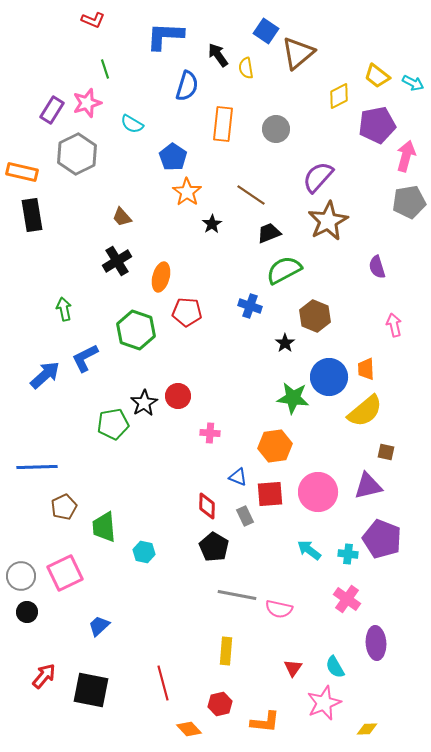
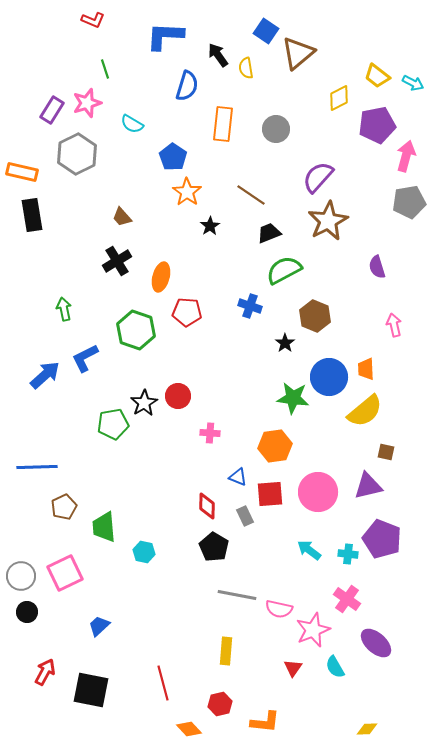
yellow diamond at (339, 96): moved 2 px down
black star at (212, 224): moved 2 px left, 2 px down
purple ellipse at (376, 643): rotated 44 degrees counterclockwise
red arrow at (44, 676): moved 1 px right, 4 px up; rotated 12 degrees counterclockwise
pink star at (324, 703): moved 11 px left, 73 px up
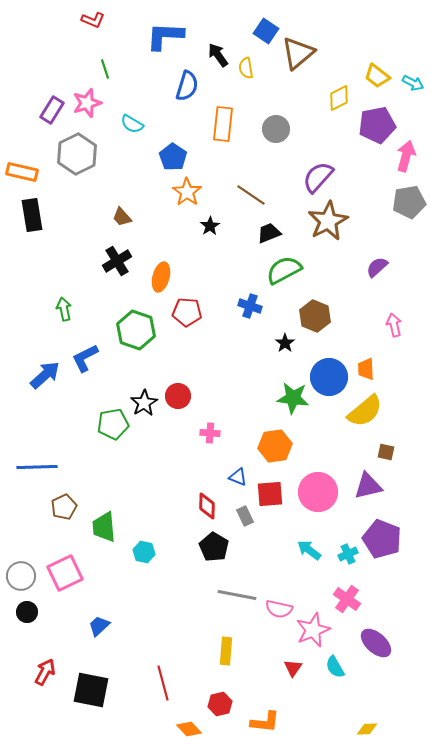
purple semicircle at (377, 267): rotated 65 degrees clockwise
cyan cross at (348, 554): rotated 30 degrees counterclockwise
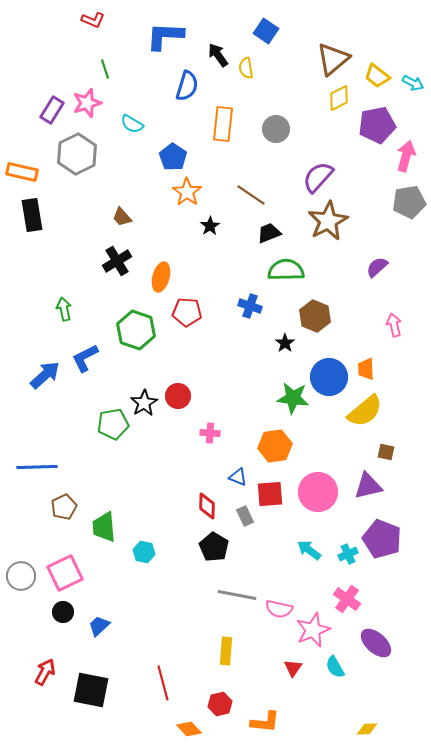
brown triangle at (298, 53): moved 35 px right, 6 px down
green semicircle at (284, 270): moved 2 px right; rotated 27 degrees clockwise
black circle at (27, 612): moved 36 px right
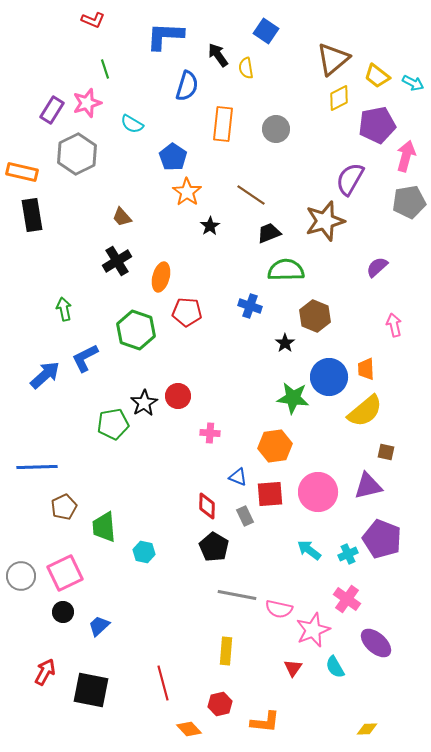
purple semicircle at (318, 177): moved 32 px right, 2 px down; rotated 12 degrees counterclockwise
brown star at (328, 221): moved 3 px left; rotated 12 degrees clockwise
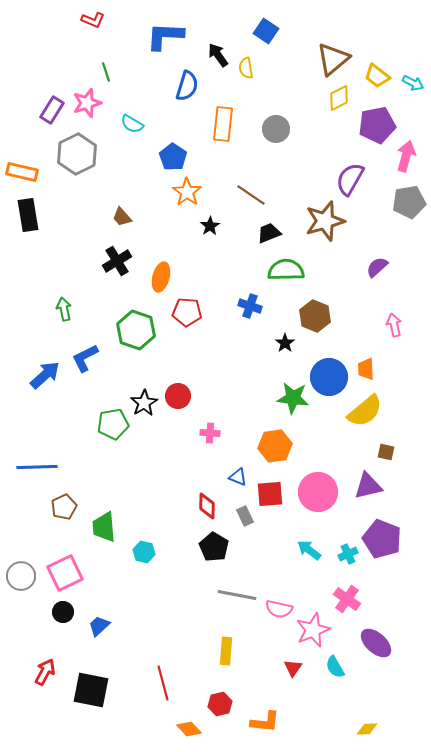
green line at (105, 69): moved 1 px right, 3 px down
black rectangle at (32, 215): moved 4 px left
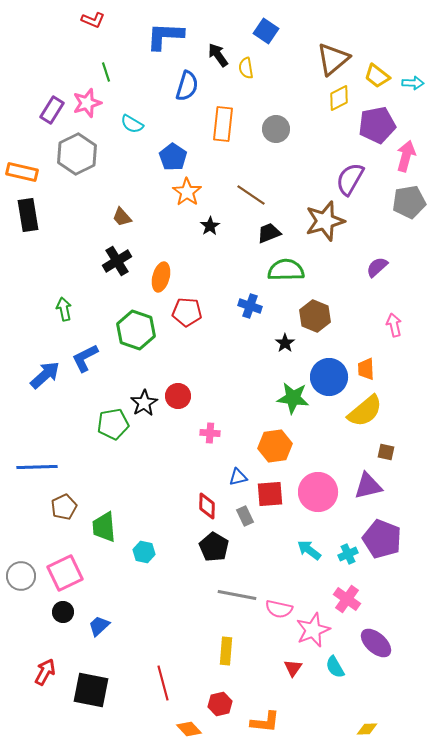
cyan arrow at (413, 83): rotated 25 degrees counterclockwise
blue triangle at (238, 477): rotated 36 degrees counterclockwise
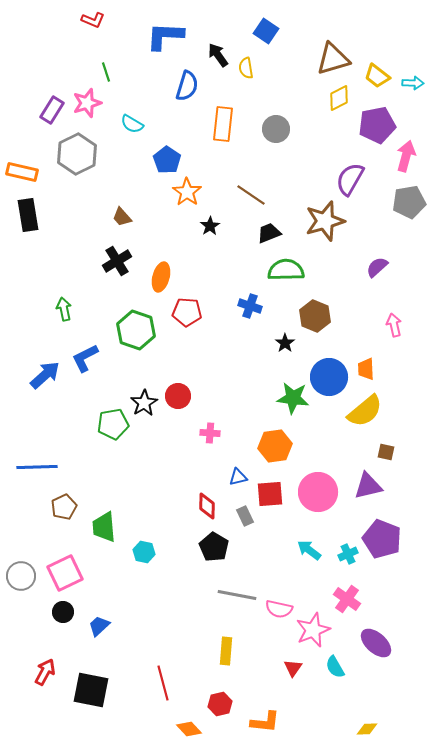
brown triangle at (333, 59): rotated 24 degrees clockwise
blue pentagon at (173, 157): moved 6 px left, 3 px down
